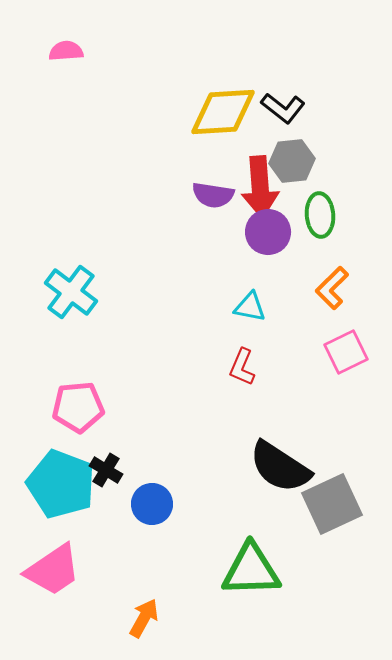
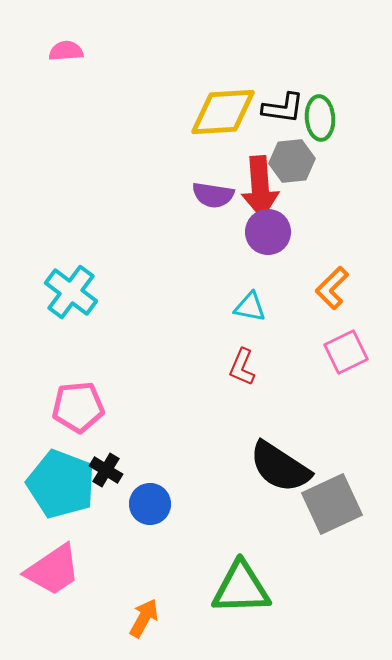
black L-shape: rotated 30 degrees counterclockwise
green ellipse: moved 97 px up
blue circle: moved 2 px left
green triangle: moved 10 px left, 18 px down
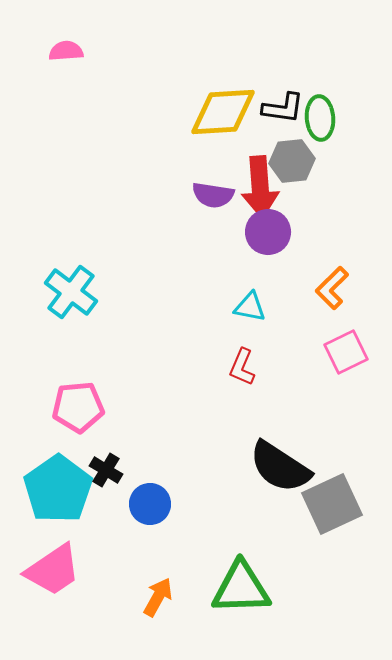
cyan pentagon: moved 3 px left, 5 px down; rotated 16 degrees clockwise
orange arrow: moved 14 px right, 21 px up
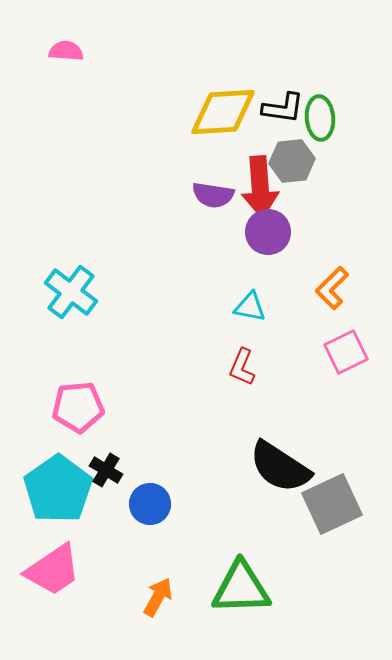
pink semicircle: rotated 8 degrees clockwise
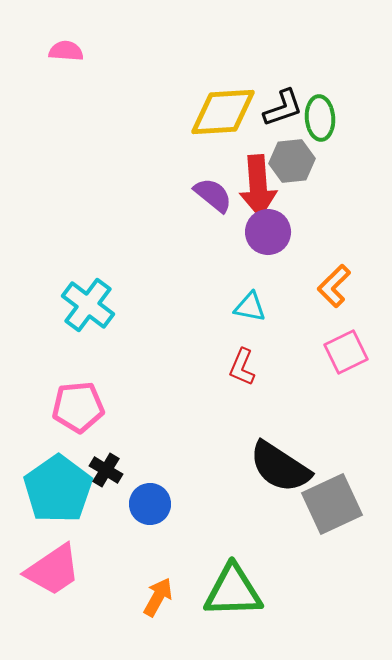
black L-shape: rotated 27 degrees counterclockwise
red arrow: moved 2 px left, 1 px up
purple semicircle: rotated 150 degrees counterclockwise
orange L-shape: moved 2 px right, 2 px up
cyan cross: moved 17 px right, 13 px down
green triangle: moved 8 px left, 3 px down
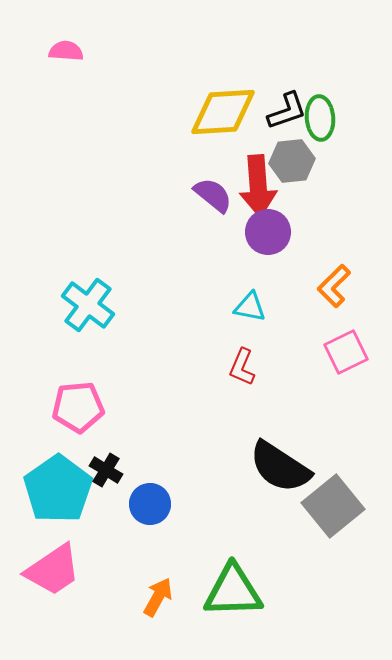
black L-shape: moved 4 px right, 3 px down
gray square: moved 1 px right, 2 px down; rotated 14 degrees counterclockwise
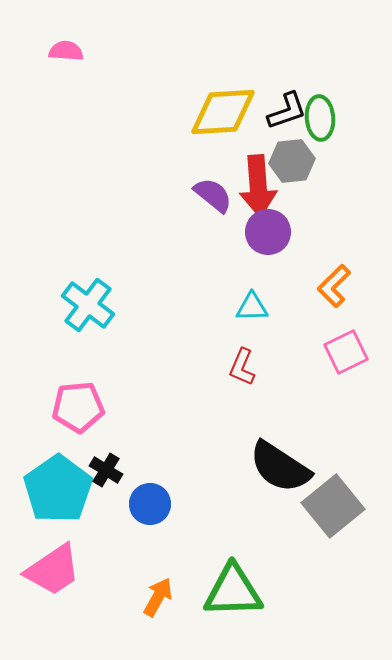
cyan triangle: moved 2 px right; rotated 12 degrees counterclockwise
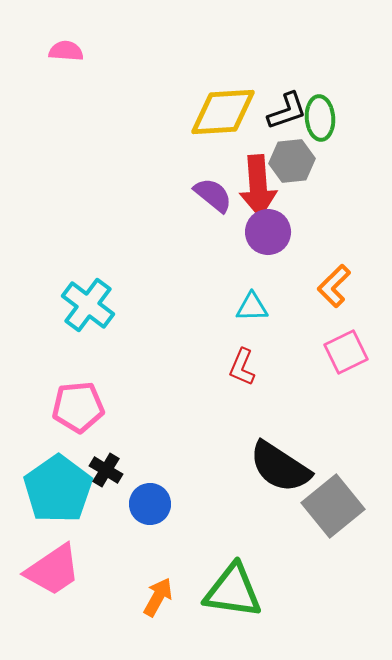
green triangle: rotated 10 degrees clockwise
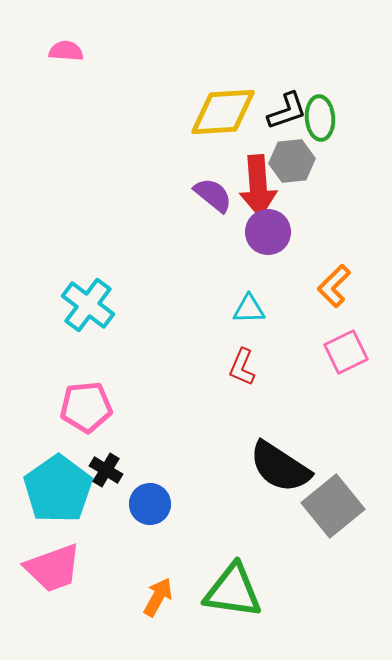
cyan triangle: moved 3 px left, 2 px down
pink pentagon: moved 8 px right
pink trapezoid: moved 2 px up; rotated 14 degrees clockwise
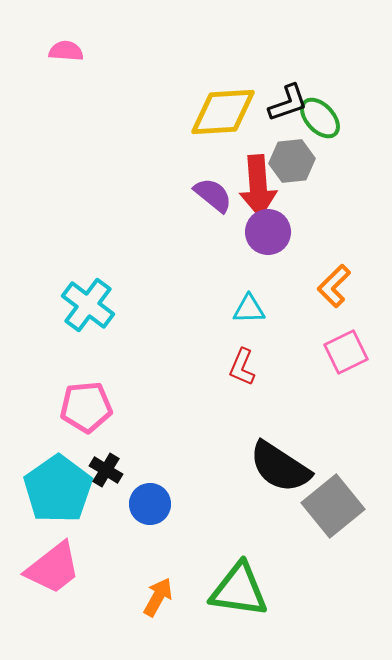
black L-shape: moved 1 px right, 8 px up
green ellipse: rotated 39 degrees counterclockwise
pink trapezoid: rotated 18 degrees counterclockwise
green triangle: moved 6 px right, 1 px up
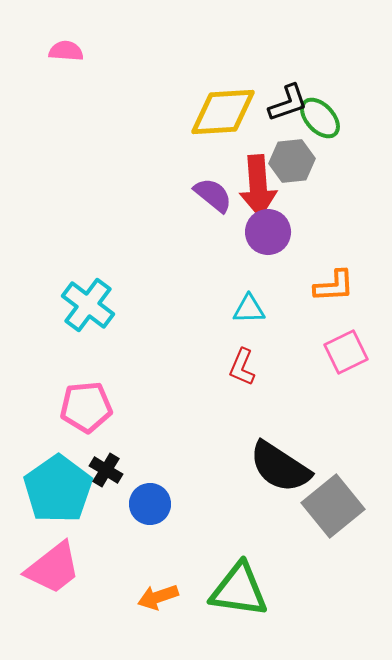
orange L-shape: rotated 138 degrees counterclockwise
orange arrow: rotated 138 degrees counterclockwise
